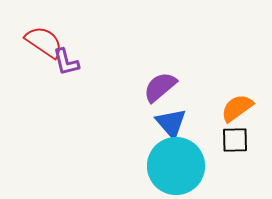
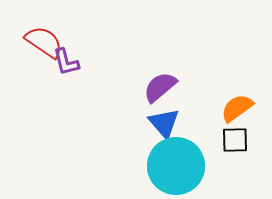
blue triangle: moved 7 px left
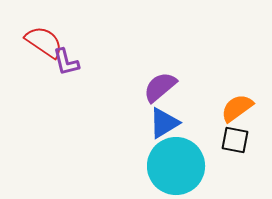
blue triangle: rotated 40 degrees clockwise
black square: rotated 12 degrees clockwise
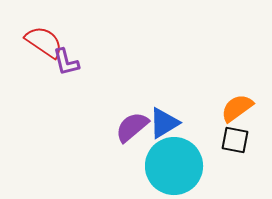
purple semicircle: moved 28 px left, 40 px down
cyan circle: moved 2 px left
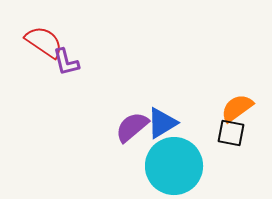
blue triangle: moved 2 px left
black square: moved 4 px left, 7 px up
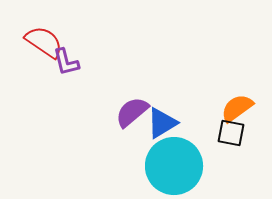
purple semicircle: moved 15 px up
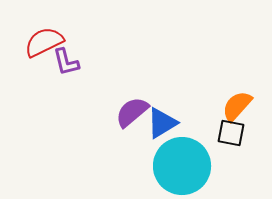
red semicircle: rotated 60 degrees counterclockwise
orange semicircle: moved 2 px up; rotated 12 degrees counterclockwise
cyan circle: moved 8 px right
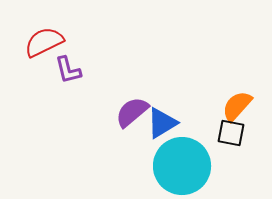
purple L-shape: moved 2 px right, 8 px down
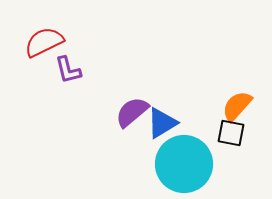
cyan circle: moved 2 px right, 2 px up
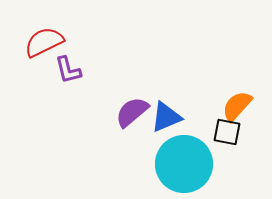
blue triangle: moved 4 px right, 6 px up; rotated 8 degrees clockwise
black square: moved 4 px left, 1 px up
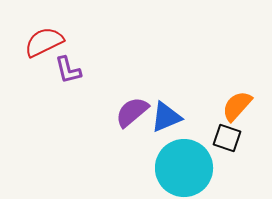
black square: moved 6 px down; rotated 8 degrees clockwise
cyan circle: moved 4 px down
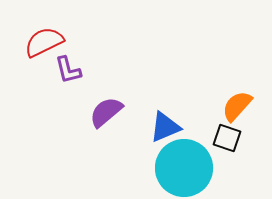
purple semicircle: moved 26 px left
blue triangle: moved 1 px left, 10 px down
